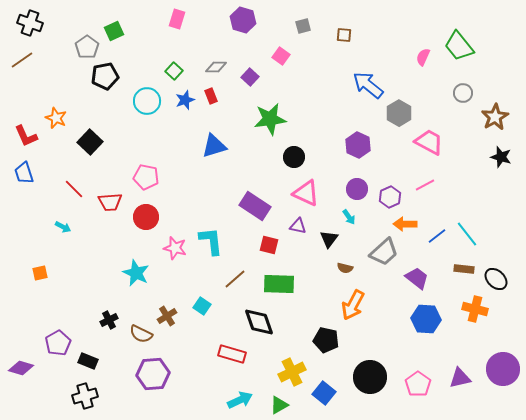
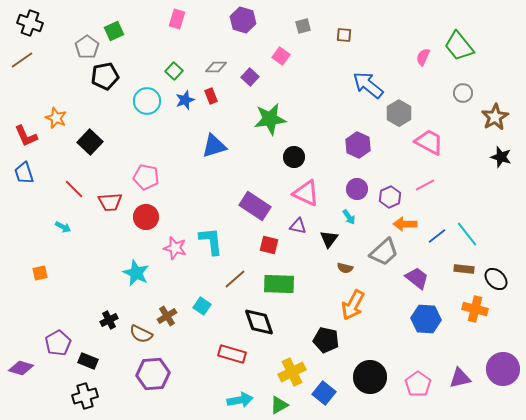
cyan arrow at (240, 400): rotated 15 degrees clockwise
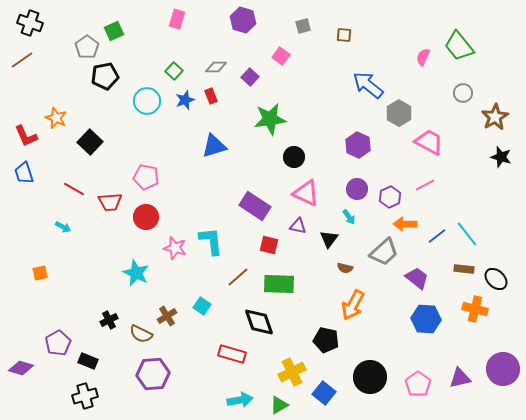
red line at (74, 189): rotated 15 degrees counterclockwise
brown line at (235, 279): moved 3 px right, 2 px up
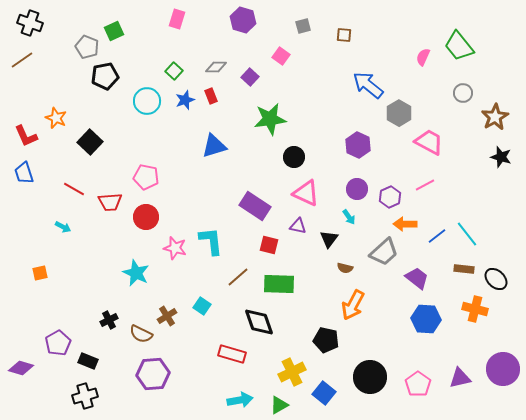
gray pentagon at (87, 47): rotated 15 degrees counterclockwise
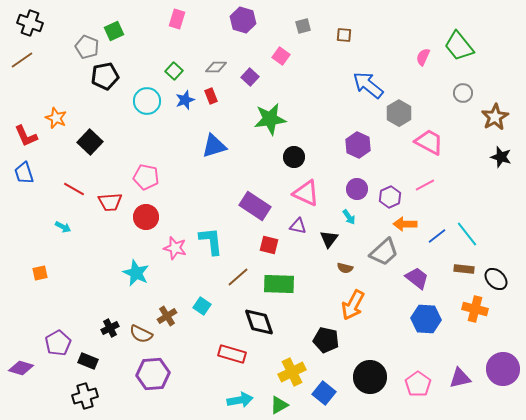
black cross at (109, 320): moved 1 px right, 8 px down
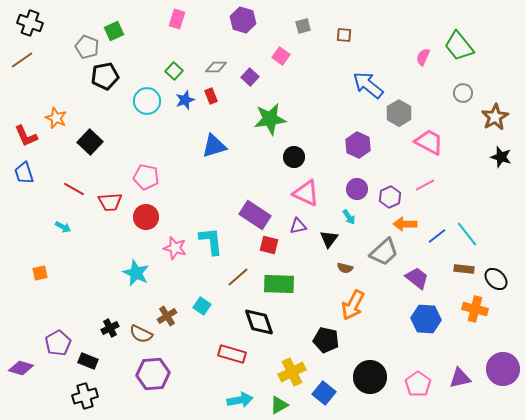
purple rectangle at (255, 206): moved 9 px down
purple triangle at (298, 226): rotated 24 degrees counterclockwise
